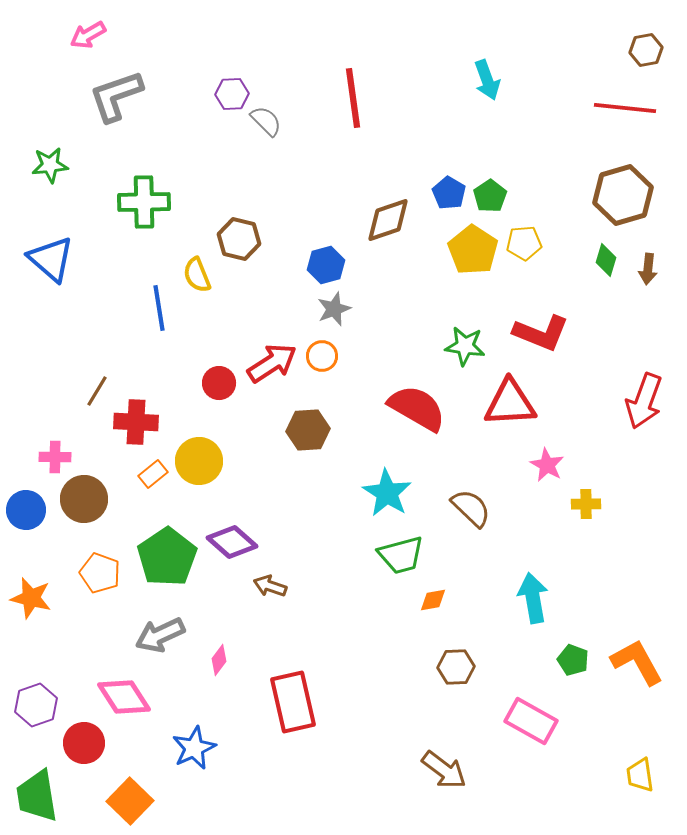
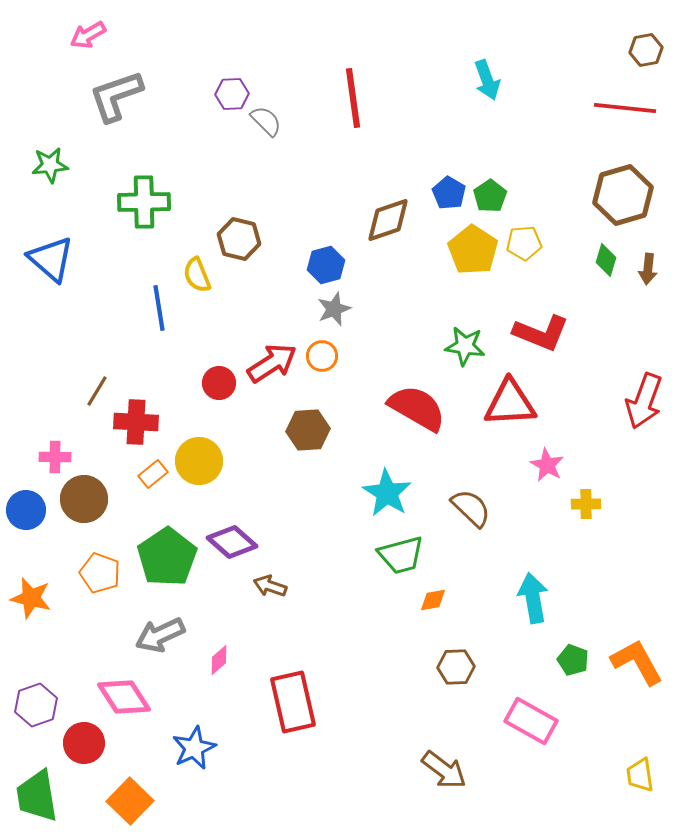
pink diamond at (219, 660): rotated 12 degrees clockwise
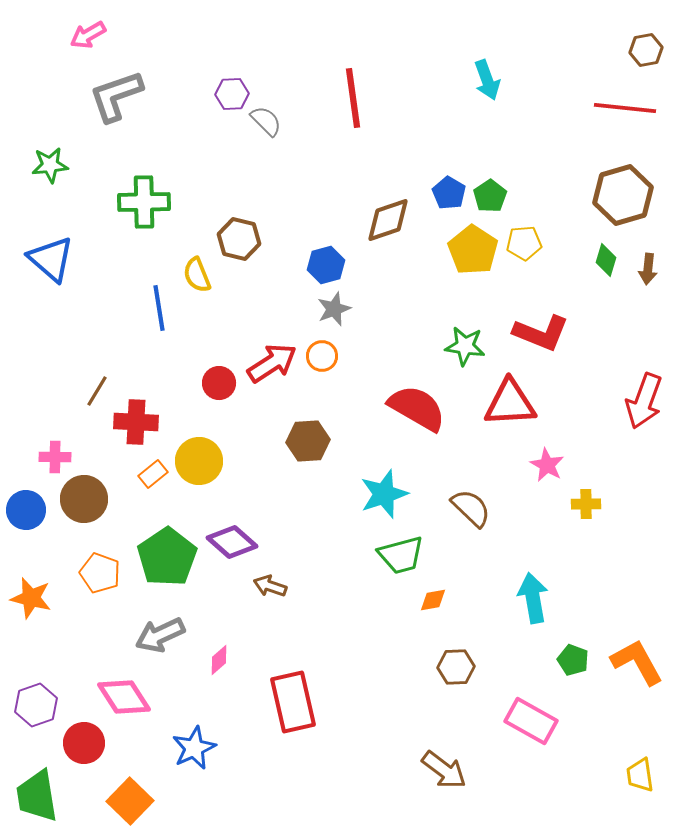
brown hexagon at (308, 430): moved 11 px down
cyan star at (387, 493): moved 3 px left, 1 px down; rotated 21 degrees clockwise
